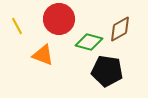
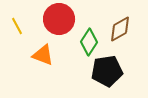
green diamond: rotated 72 degrees counterclockwise
black pentagon: rotated 16 degrees counterclockwise
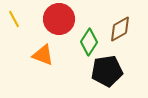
yellow line: moved 3 px left, 7 px up
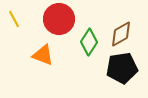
brown diamond: moved 1 px right, 5 px down
black pentagon: moved 15 px right, 3 px up
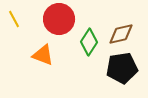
brown diamond: rotated 16 degrees clockwise
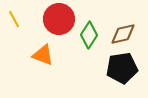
brown diamond: moved 2 px right
green diamond: moved 7 px up
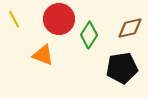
brown diamond: moved 7 px right, 6 px up
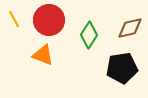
red circle: moved 10 px left, 1 px down
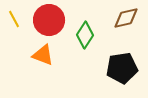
brown diamond: moved 4 px left, 10 px up
green diamond: moved 4 px left
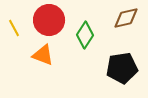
yellow line: moved 9 px down
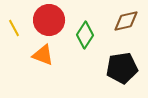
brown diamond: moved 3 px down
